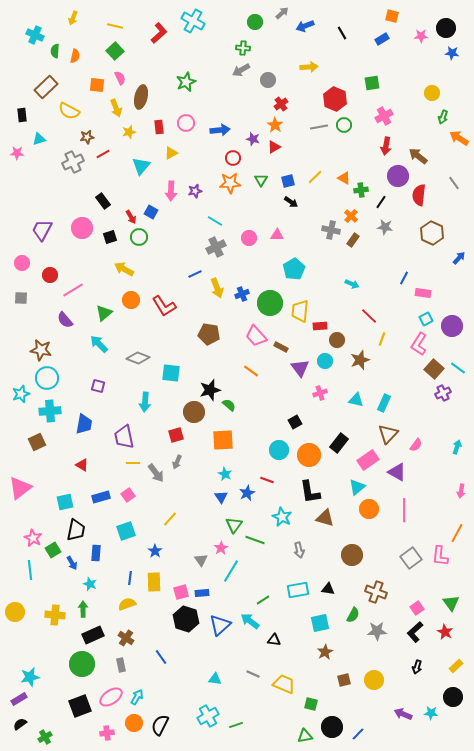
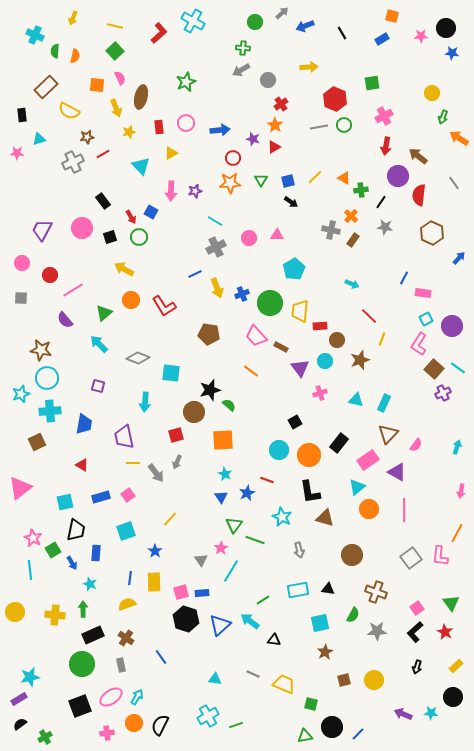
cyan triangle at (141, 166): rotated 24 degrees counterclockwise
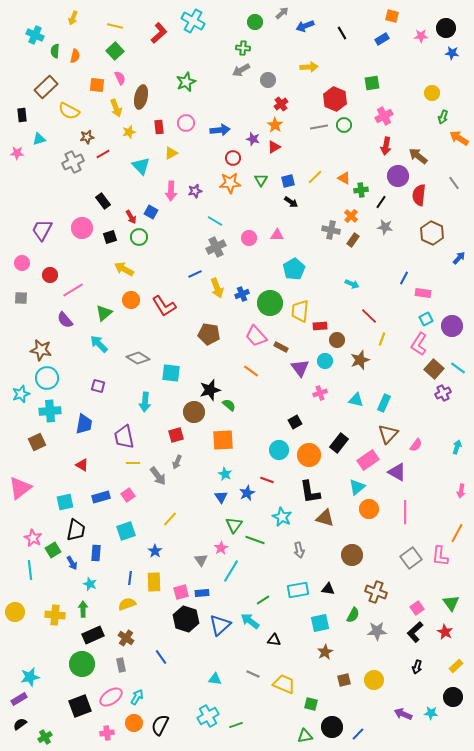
gray diamond at (138, 358): rotated 10 degrees clockwise
gray arrow at (156, 473): moved 2 px right, 3 px down
pink line at (404, 510): moved 1 px right, 2 px down
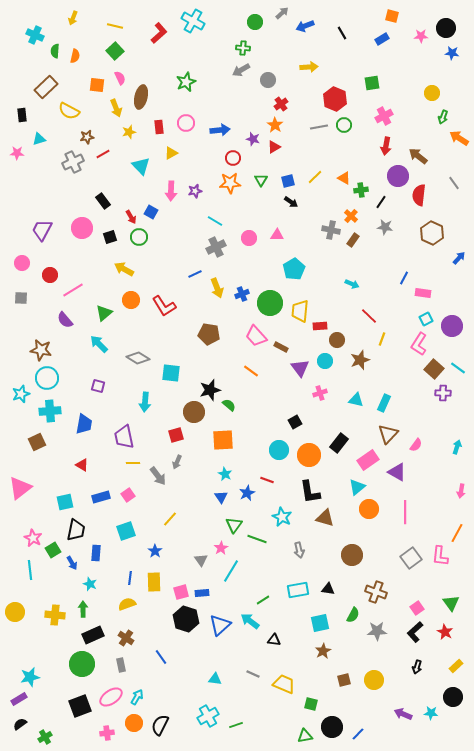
purple cross at (443, 393): rotated 28 degrees clockwise
green line at (255, 540): moved 2 px right, 1 px up
brown star at (325, 652): moved 2 px left, 1 px up
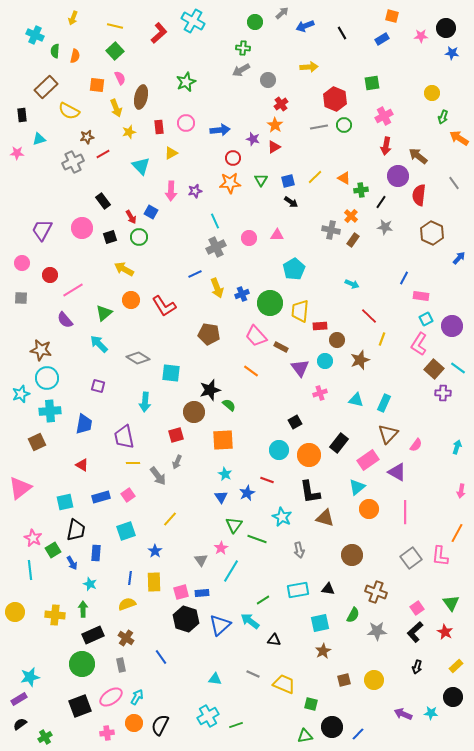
cyan line at (215, 221): rotated 35 degrees clockwise
pink rectangle at (423, 293): moved 2 px left, 3 px down
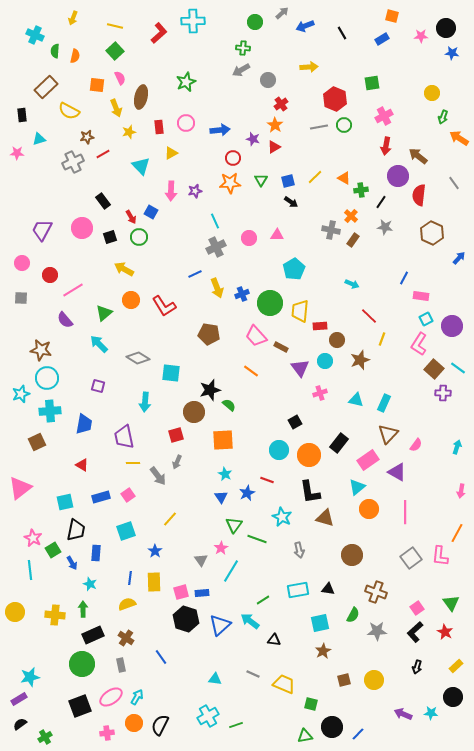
cyan cross at (193, 21): rotated 30 degrees counterclockwise
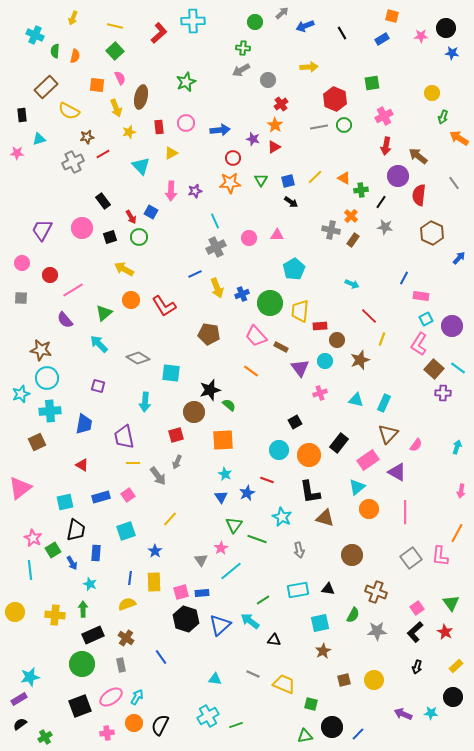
cyan line at (231, 571): rotated 20 degrees clockwise
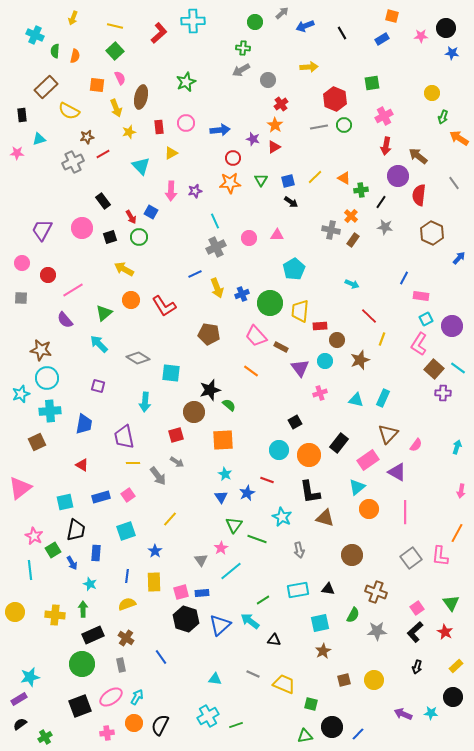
red circle at (50, 275): moved 2 px left
cyan rectangle at (384, 403): moved 1 px left, 5 px up
gray arrow at (177, 462): rotated 80 degrees counterclockwise
pink star at (33, 538): moved 1 px right, 2 px up
blue line at (130, 578): moved 3 px left, 2 px up
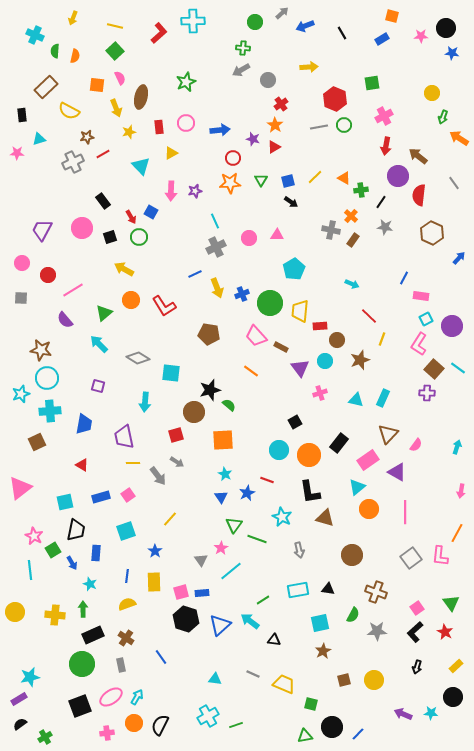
purple cross at (443, 393): moved 16 px left
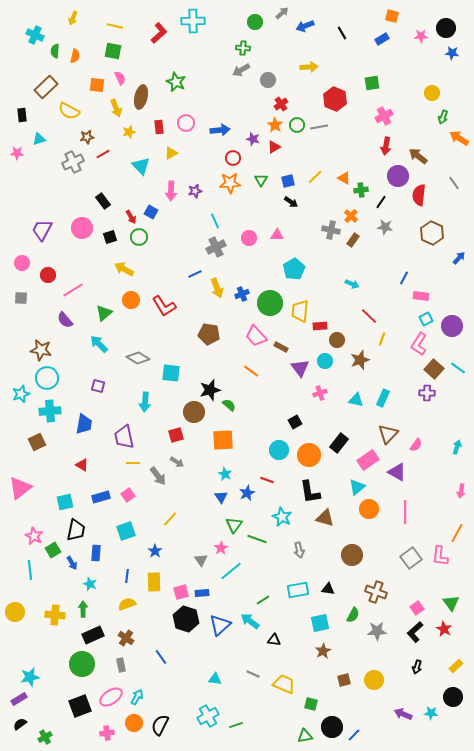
green square at (115, 51): moved 2 px left; rotated 36 degrees counterclockwise
green star at (186, 82): moved 10 px left; rotated 24 degrees counterclockwise
green circle at (344, 125): moved 47 px left
red star at (445, 632): moved 1 px left, 3 px up
blue line at (358, 734): moved 4 px left, 1 px down
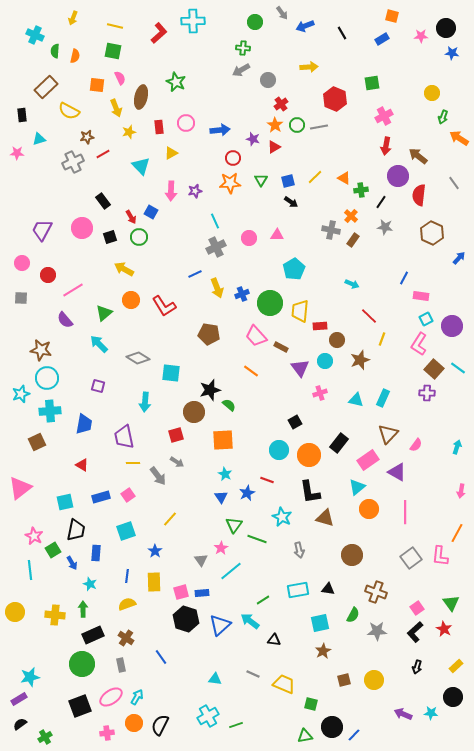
gray arrow at (282, 13): rotated 96 degrees clockwise
